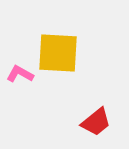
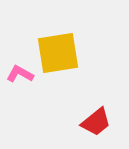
yellow square: rotated 12 degrees counterclockwise
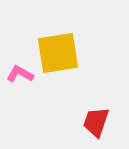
red trapezoid: rotated 148 degrees clockwise
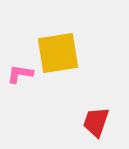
pink L-shape: rotated 20 degrees counterclockwise
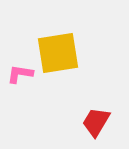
red trapezoid: rotated 12 degrees clockwise
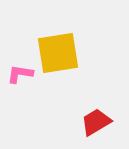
red trapezoid: rotated 28 degrees clockwise
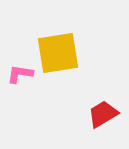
red trapezoid: moved 7 px right, 8 px up
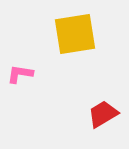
yellow square: moved 17 px right, 19 px up
